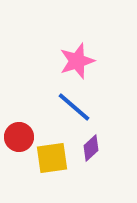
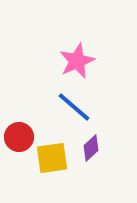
pink star: rotated 6 degrees counterclockwise
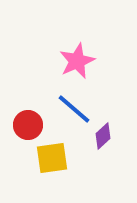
blue line: moved 2 px down
red circle: moved 9 px right, 12 px up
purple diamond: moved 12 px right, 12 px up
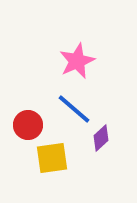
purple diamond: moved 2 px left, 2 px down
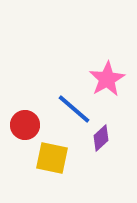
pink star: moved 30 px right, 18 px down; rotated 6 degrees counterclockwise
red circle: moved 3 px left
yellow square: rotated 20 degrees clockwise
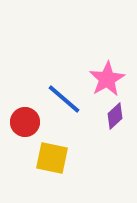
blue line: moved 10 px left, 10 px up
red circle: moved 3 px up
purple diamond: moved 14 px right, 22 px up
